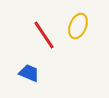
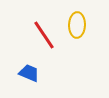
yellow ellipse: moved 1 px left, 1 px up; rotated 20 degrees counterclockwise
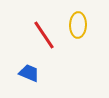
yellow ellipse: moved 1 px right
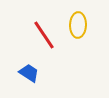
blue trapezoid: rotated 10 degrees clockwise
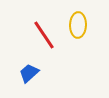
blue trapezoid: rotated 75 degrees counterclockwise
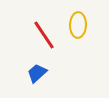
blue trapezoid: moved 8 px right
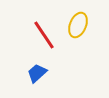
yellow ellipse: rotated 20 degrees clockwise
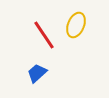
yellow ellipse: moved 2 px left
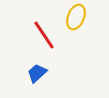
yellow ellipse: moved 8 px up
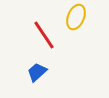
blue trapezoid: moved 1 px up
